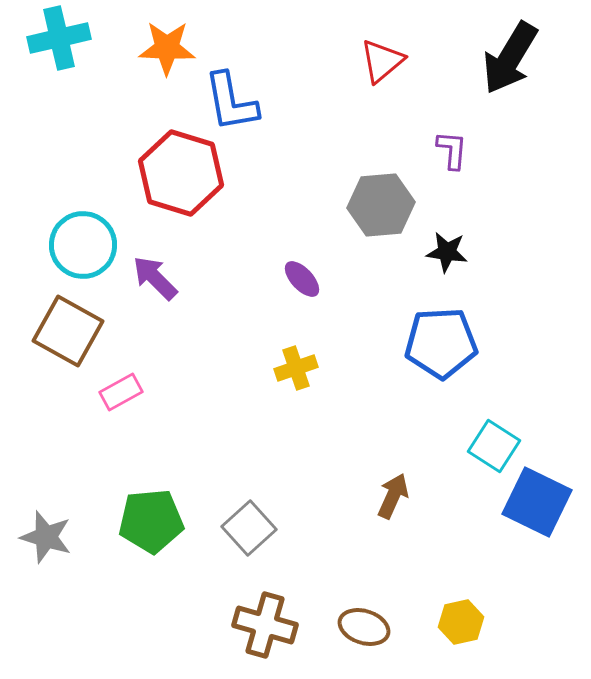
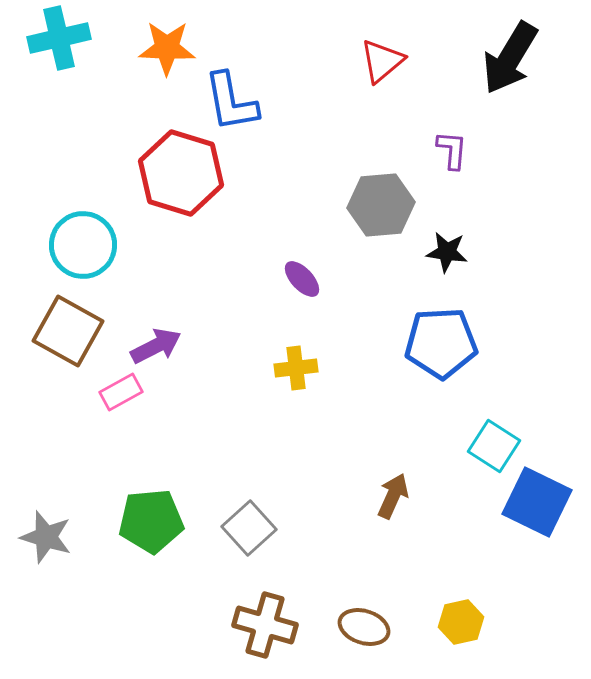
purple arrow: moved 1 px right, 68 px down; rotated 108 degrees clockwise
yellow cross: rotated 12 degrees clockwise
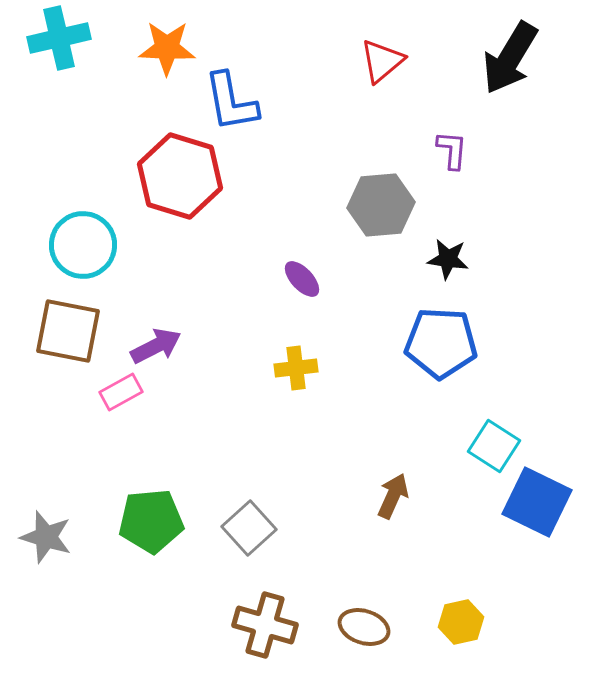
red hexagon: moved 1 px left, 3 px down
black star: moved 1 px right, 7 px down
brown square: rotated 18 degrees counterclockwise
blue pentagon: rotated 6 degrees clockwise
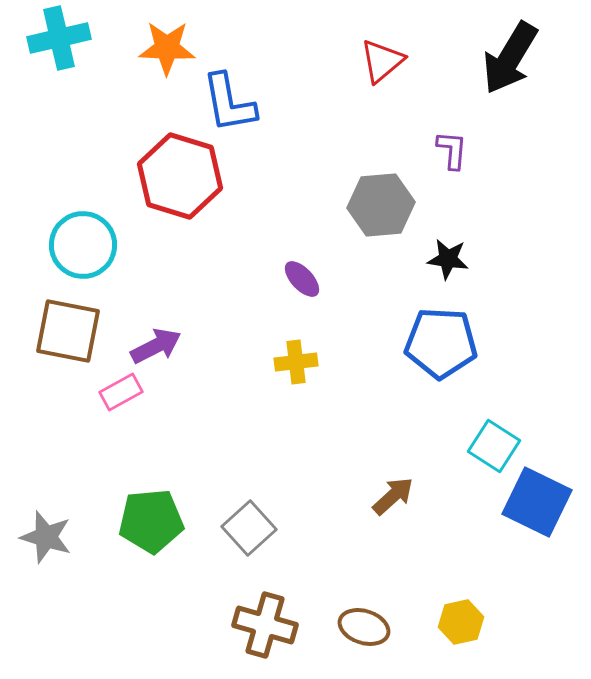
blue L-shape: moved 2 px left, 1 px down
yellow cross: moved 6 px up
brown arrow: rotated 24 degrees clockwise
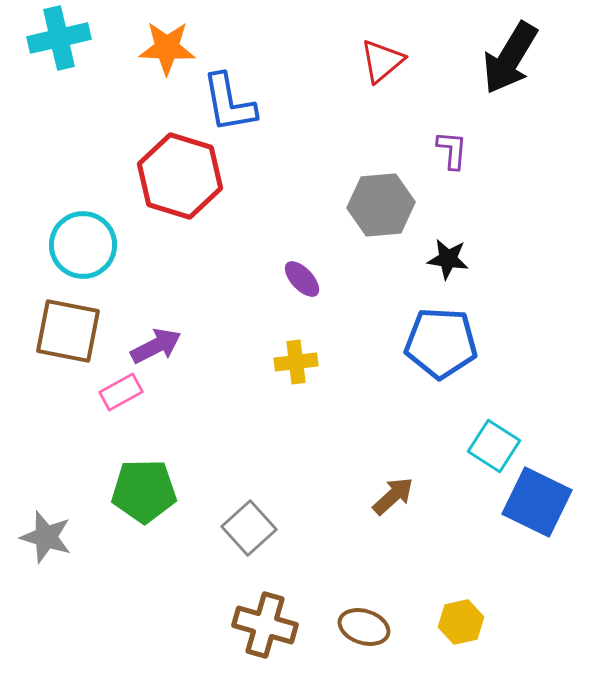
green pentagon: moved 7 px left, 30 px up; rotated 4 degrees clockwise
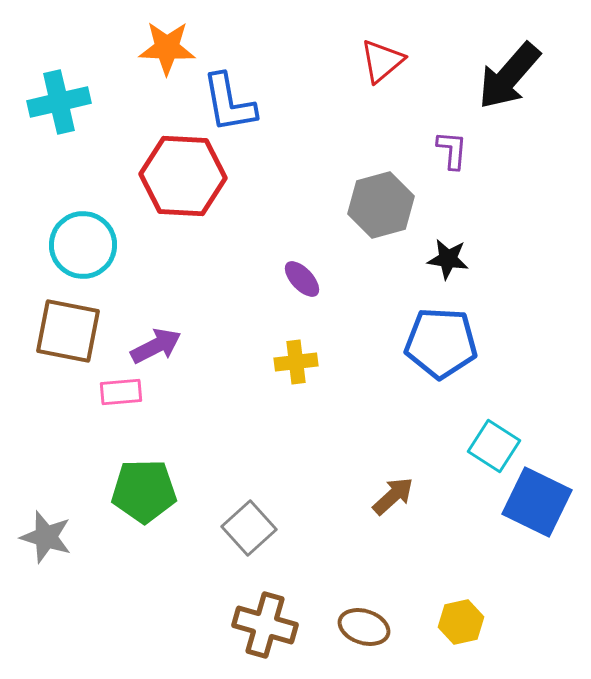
cyan cross: moved 64 px down
black arrow: moved 1 px left, 18 px down; rotated 10 degrees clockwise
red hexagon: moved 3 px right; rotated 14 degrees counterclockwise
gray hexagon: rotated 10 degrees counterclockwise
pink rectangle: rotated 24 degrees clockwise
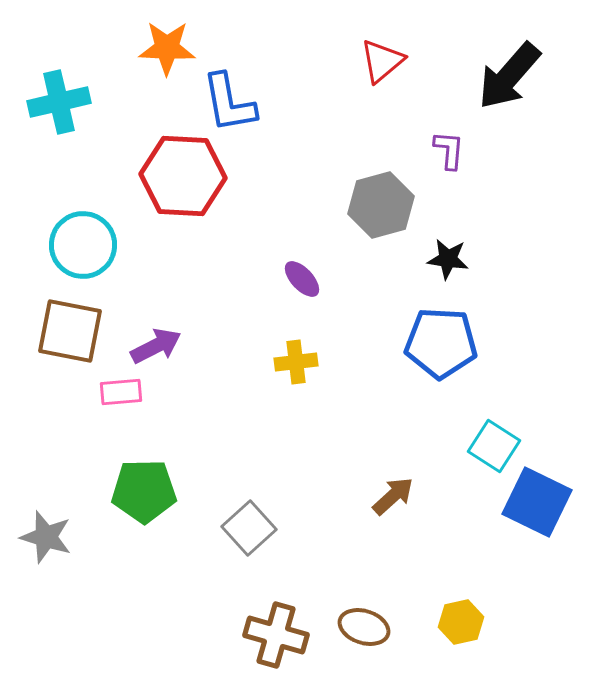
purple L-shape: moved 3 px left
brown square: moved 2 px right
brown cross: moved 11 px right, 10 px down
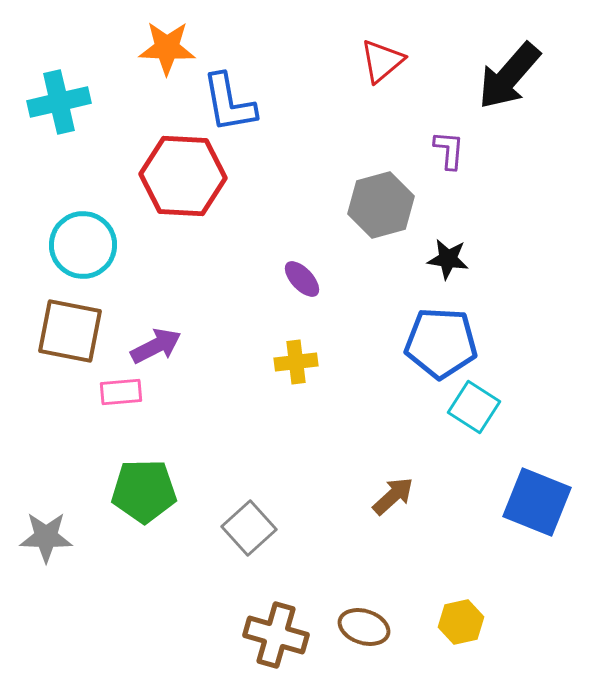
cyan square: moved 20 px left, 39 px up
blue square: rotated 4 degrees counterclockwise
gray star: rotated 16 degrees counterclockwise
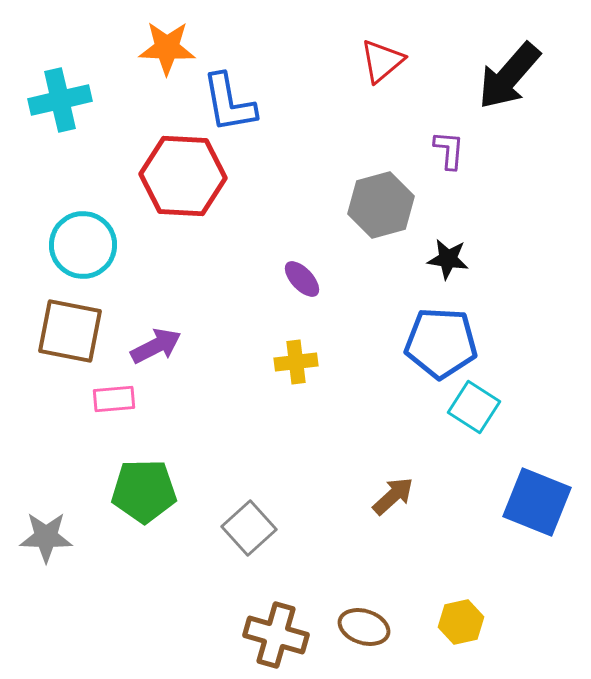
cyan cross: moved 1 px right, 2 px up
pink rectangle: moved 7 px left, 7 px down
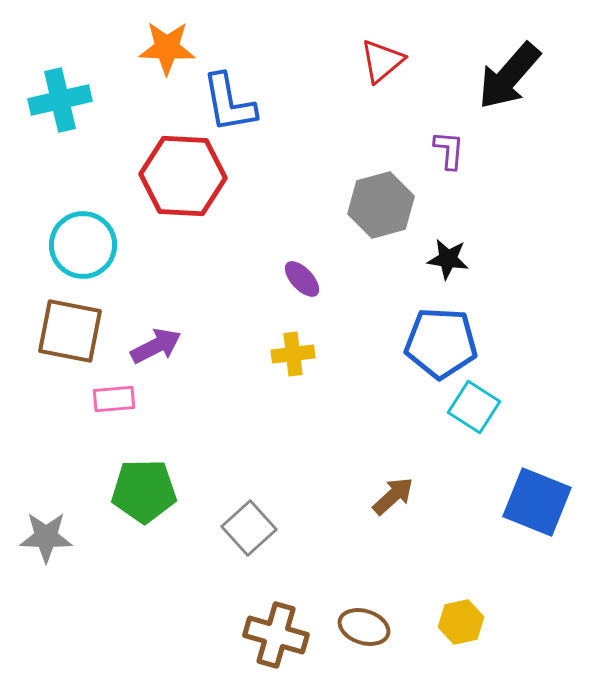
yellow cross: moved 3 px left, 8 px up
